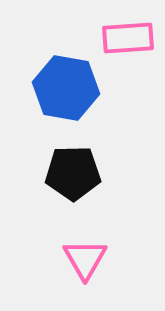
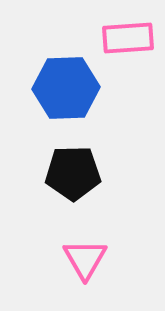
blue hexagon: rotated 12 degrees counterclockwise
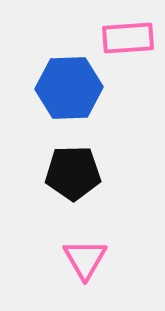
blue hexagon: moved 3 px right
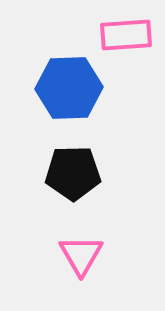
pink rectangle: moved 2 px left, 3 px up
pink triangle: moved 4 px left, 4 px up
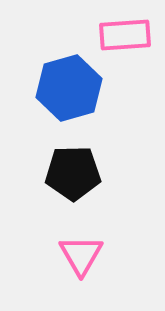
pink rectangle: moved 1 px left
blue hexagon: rotated 14 degrees counterclockwise
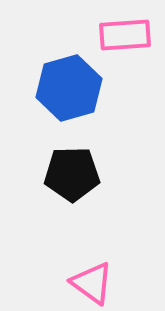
black pentagon: moved 1 px left, 1 px down
pink triangle: moved 11 px right, 28 px down; rotated 24 degrees counterclockwise
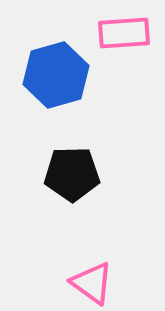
pink rectangle: moved 1 px left, 2 px up
blue hexagon: moved 13 px left, 13 px up
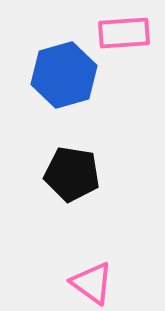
blue hexagon: moved 8 px right
black pentagon: rotated 10 degrees clockwise
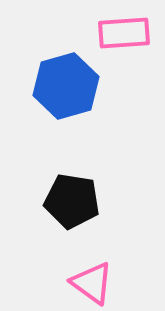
blue hexagon: moved 2 px right, 11 px down
black pentagon: moved 27 px down
